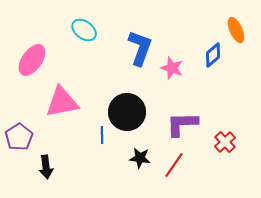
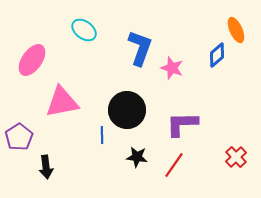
blue diamond: moved 4 px right
black circle: moved 2 px up
red cross: moved 11 px right, 15 px down
black star: moved 3 px left, 1 px up
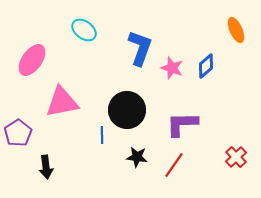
blue diamond: moved 11 px left, 11 px down
purple pentagon: moved 1 px left, 4 px up
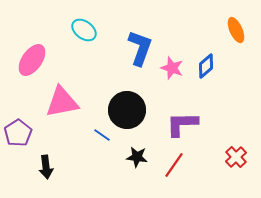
blue line: rotated 54 degrees counterclockwise
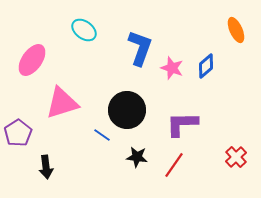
pink triangle: moved 1 px down; rotated 6 degrees counterclockwise
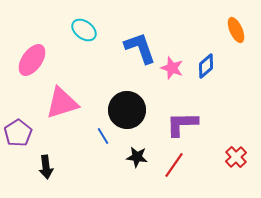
blue L-shape: rotated 39 degrees counterclockwise
blue line: moved 1 px right, 1 px down; rotated 24 degrees clockwise
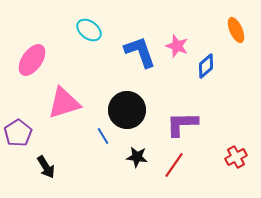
cyan ellipse: moved 5 px right
blue L-shape: moved 4 px down
pink star: moved 5 px right, 22 px up
pink triangle: moved 2 px right
red cross: rotated 15 degrees clockwise
black arrow: rotated 25 degrees counterclockwise
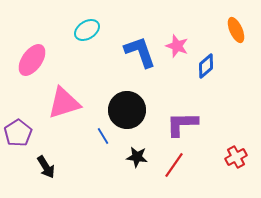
cyan ellipse: moved 2 px left; rotated 70 degrees counterclockwise
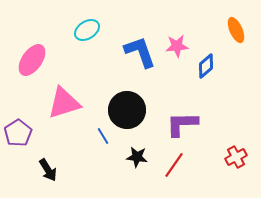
pink star: rotated 25 degrees counterclockwise
black arrow: moved 2 px right, 3 px down
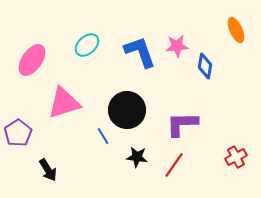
cyan ellipse: moved 15 px down; rotated 10 degrees counterclockwise
blue diamond: moved 1 px left; rotated 40 degrees counterclockwise
